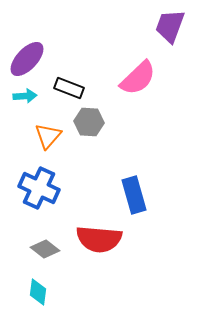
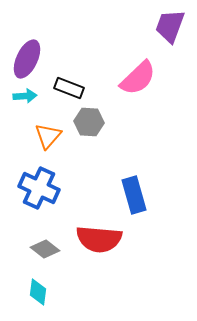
purple ellipse: rotated 18 degrees counterclockwise
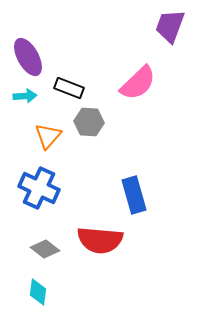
purple ellipse: moved 1 px right, 2 px up; rotated 54 degrees counterclockwise
pink semicircle: moved 5 px down
red semicircle: moved 1 px right, 1 px down
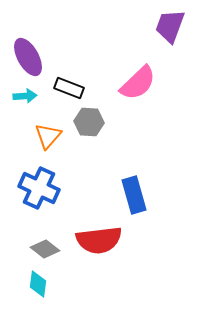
red semicircle: moved 1 px left; rotated 12 degrees counterclockwise
cyan diamond: moved 8 px up
